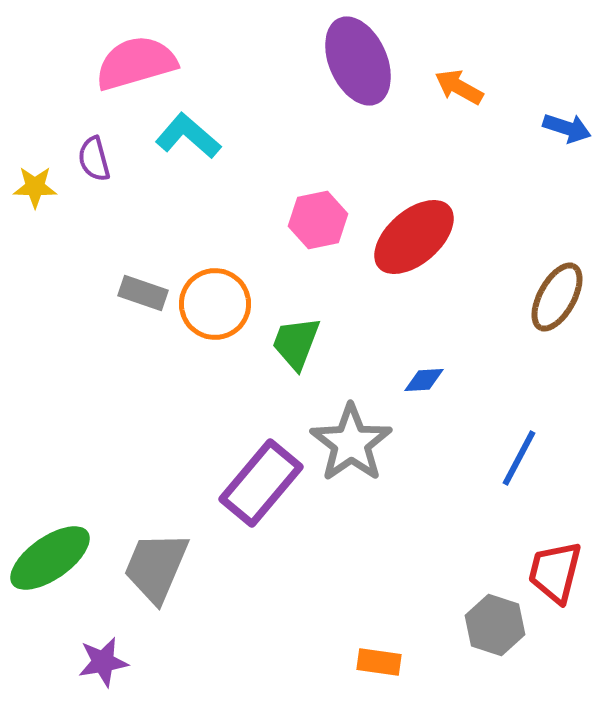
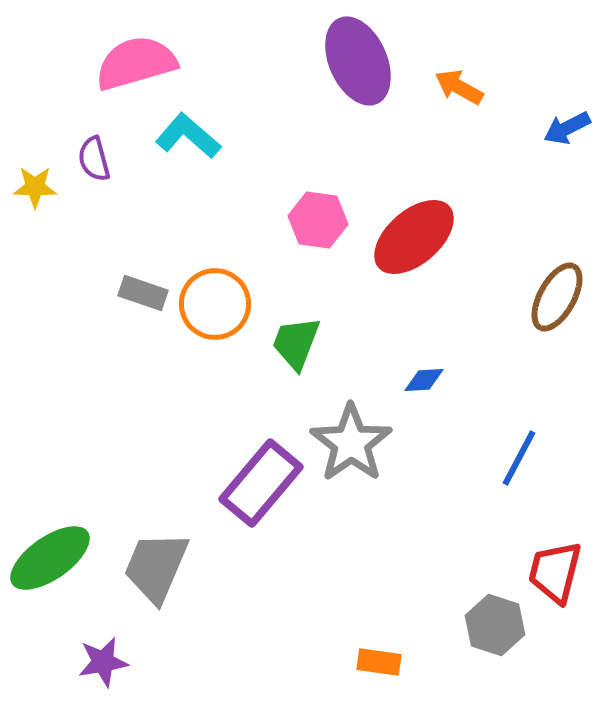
blue arrow: rotated 135 degrees clockwise
pink hexagon: rotated 20 degrees clockwise
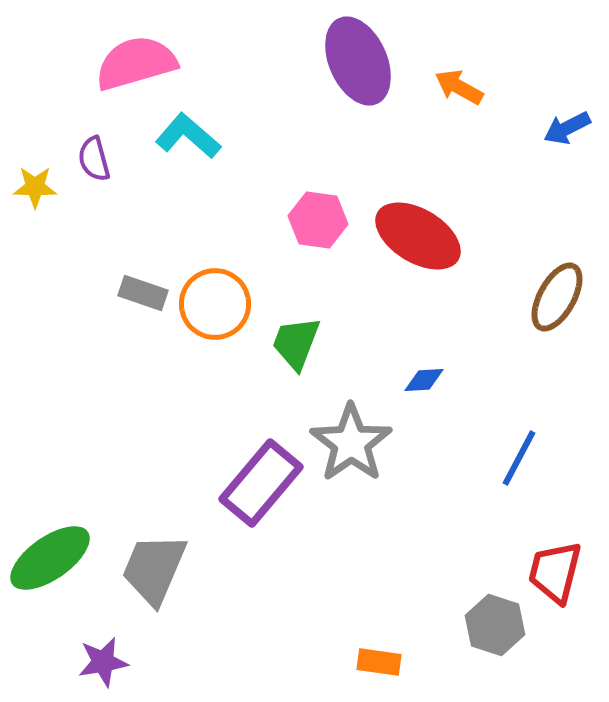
red ellipse: moved 4 px right, 1 px up; rotated 72 degrees clockwise
gray trapezoid: moved 2 px left, 2 px down
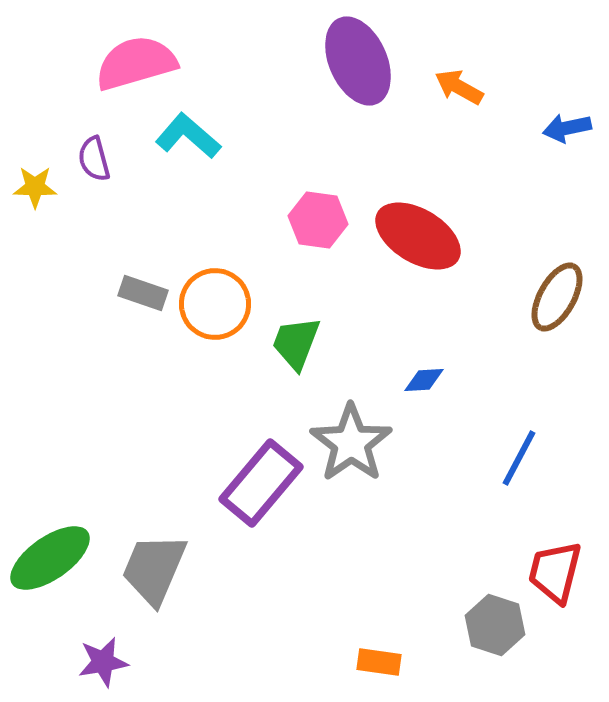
blue arrow: rotated 15 degrees clockwise
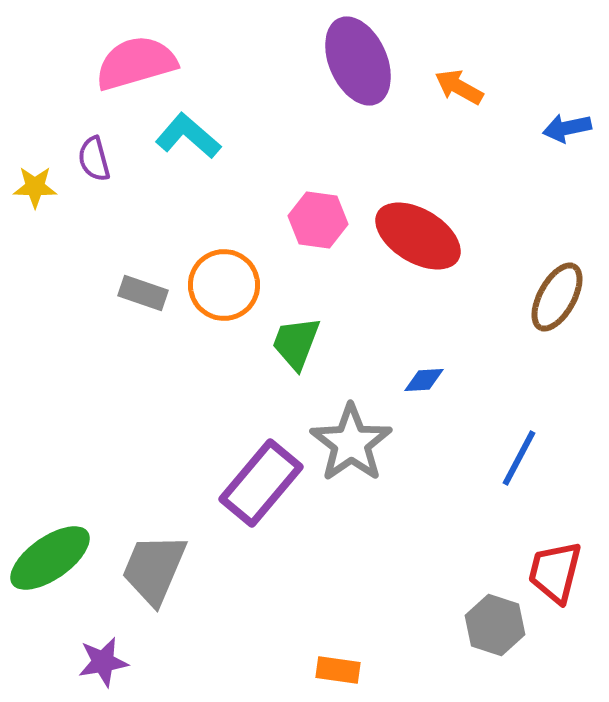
orange circle: moved 9 px right, 19 px up
orange rectangle: moved 41 px left, 8 px down
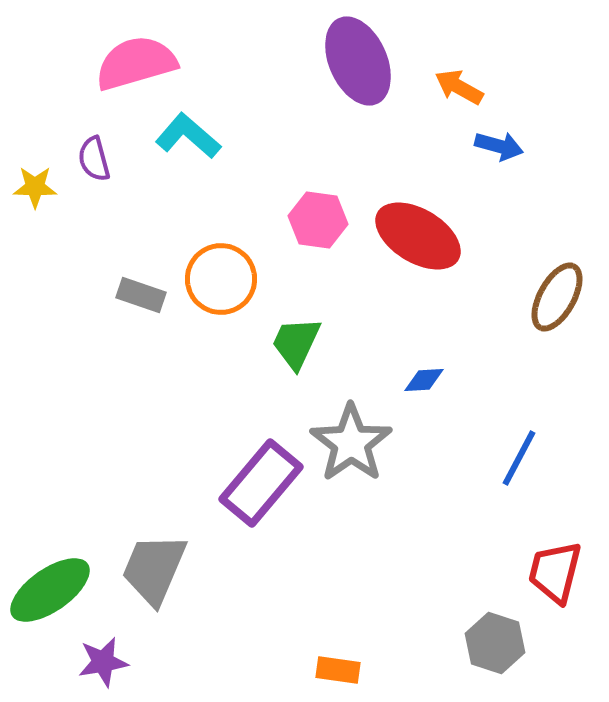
blue arrow: moved 68 px left, 18 px down; rotated 153 degrees counterclockwise
orange circle: moved 3 px left, 6 px up
gray rectangle: moved 2 px left, 2 px down
green trapezoid: rotated 4 degrees clockwise
green ellipse: moved 32 px down
gray hexagon: moved 18 px down
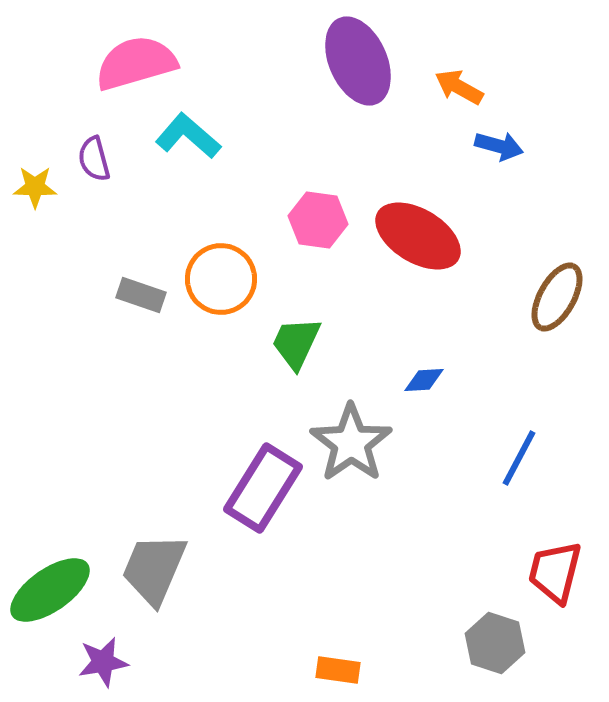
purple rectangle: moved 2 px right, 5 px down; rotated 8 degrees counterclockwise
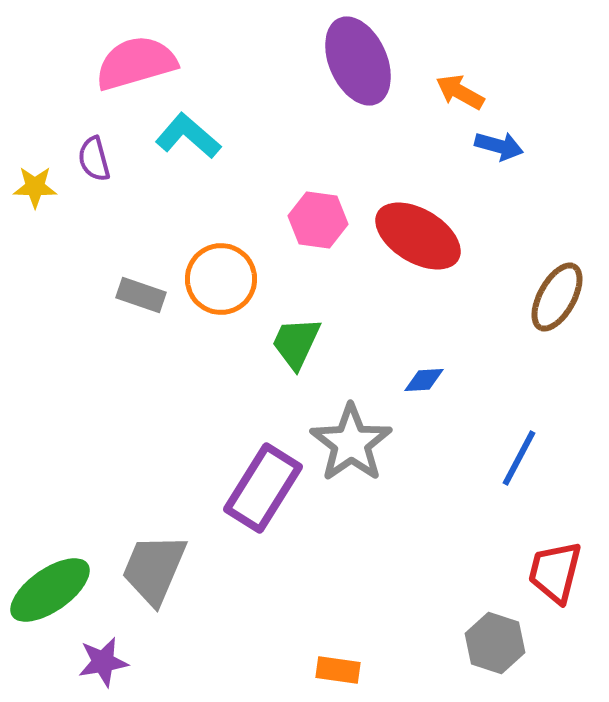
orange arrow: moved 1 px right, 5 px down
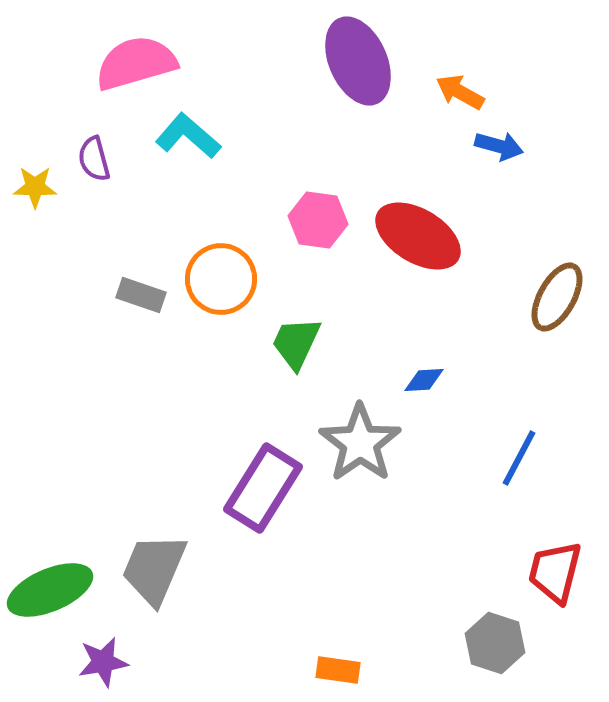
gray star: moved 9 px right
green ellipse: rotated 12 degrees clockwise
